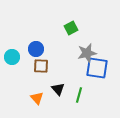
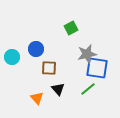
gray star: moved 1 px down
brown square: moved 8 px right, 2 px down
green line: moved 9 px right, 6 px up; rotated 35 degrees clockwise
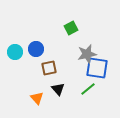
cyan circle: moved 3 px right, 5 px up
brown square: rotated 14 degrees counterclockwise
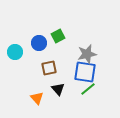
green square: moved 13 px left, 8 px down
blue circle: moved 3 px right, 6 px up
blue square: moved 12 px left, 4 px down
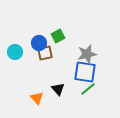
brown square: moved 4 px left, 15 px up
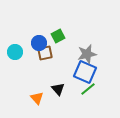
blue square: rotated 15 degrees clockwise
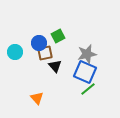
black triangle: moved 3 px left, 23 px up
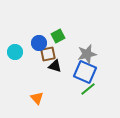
brown square: moved 3 px right, 1 px down
black triangle: rotated 32 degrees counterclockwise
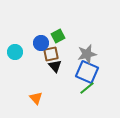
blue circle: moved 2 px right
brown square: moved 3 px right
black triangle: rotated 32 degrees clockwise
blue square: moved 2 px right
green line: moved 1 px left, 1 px up
orange triangle: moved 1 px left
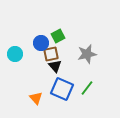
cyan circle: moved 2 px down
blue square: moved 25 px left, 17 px down
green line: rotated 14 degrees counterclockwise
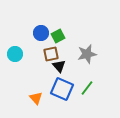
blue circle: moved 10 px up
black triangle: moved 4 px right
